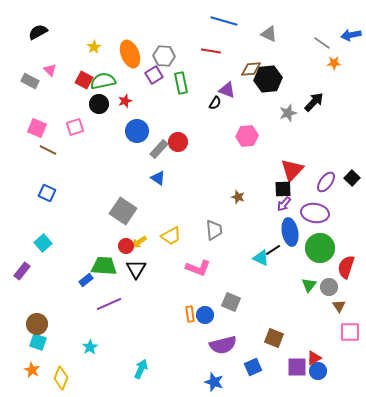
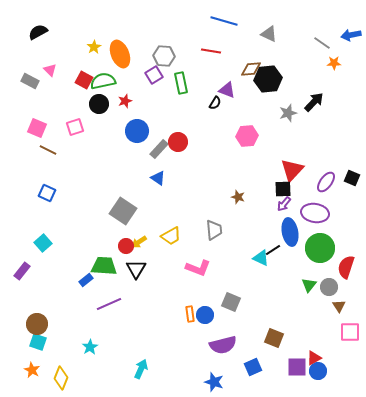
orange ellipse at (130, 54): moved 10 px left
black square at (352, 178): rotated 21 degrees counterclockwise
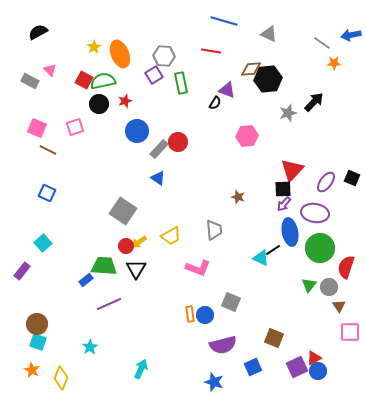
purple square at (297, 367): rotated 25 degrees counterclockwise
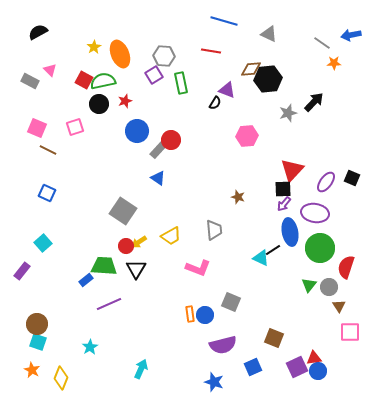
red circle at (178, 142): moved 7 px left, 2 px up
red triangle at (314, 358): rotated 21 degrees clockwise
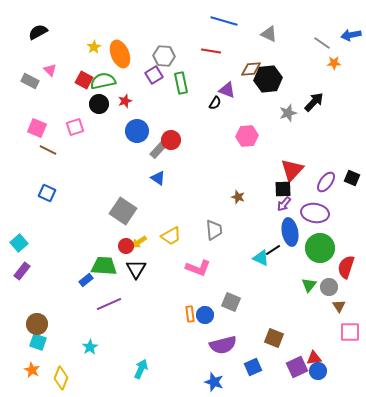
cyan square at (43, 243): moved 24 px left
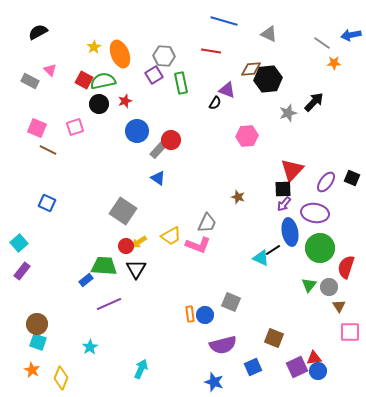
blue square at (47, 193): moved 10 px down
gray trapezoid at (214, 230): moved 7 px left, 7 px up; rotated 30 degrees clockwise
pink L-shape at (198, 268): moved 23 px up
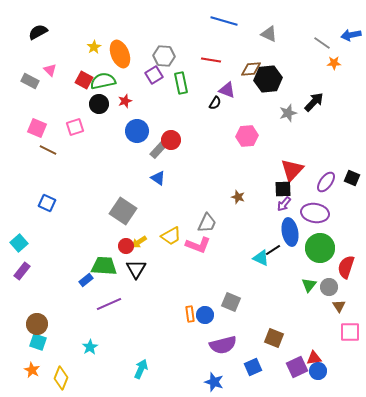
red line at (211, 51): moved 9 px down
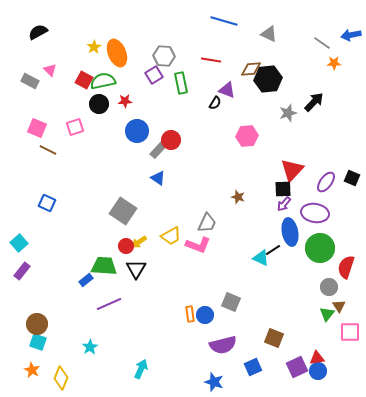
orange ellipse at (120, 54): moved 3 px left, 1 px up
red star at (125, 101): rotated 16 degrees clockwise
green triangle at (309, 285): moved 18 px right, 29 px down
red triangle at (314, 358): moved 3 px right
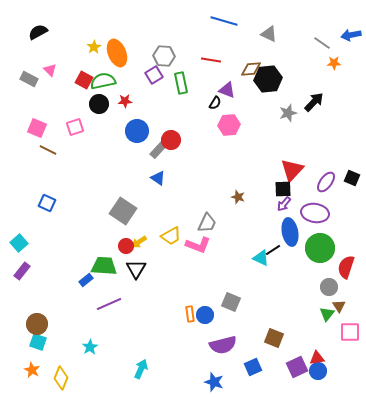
gray rectangle at (30, 81): moved 1 px left, 2 px up
pink hexagon at (247, 136): moved 18 px left, 11 px up
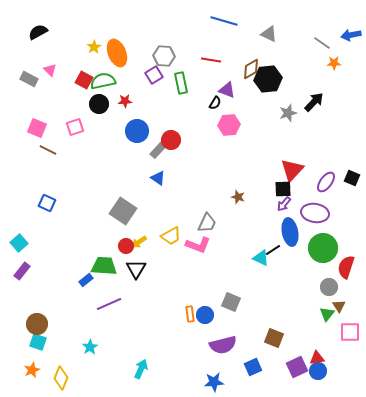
brown diamond at (251, 69): rotated 25 degrees counterclockwise
green circle at (320, 248): moved 3 px right
orange star at (32, 370): rotated 21 degrees clockwise
blue star at (214, 382): rotated 24 degrees counterclockwise
